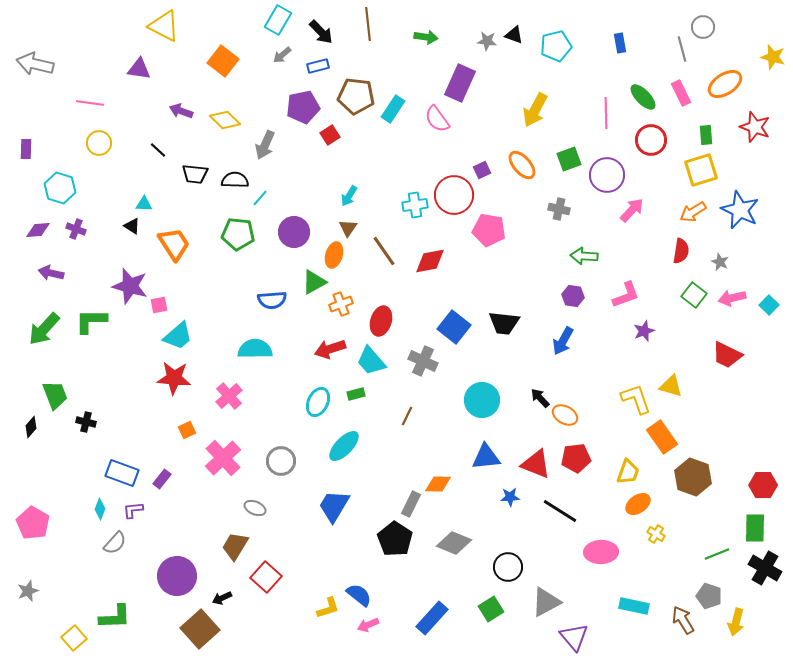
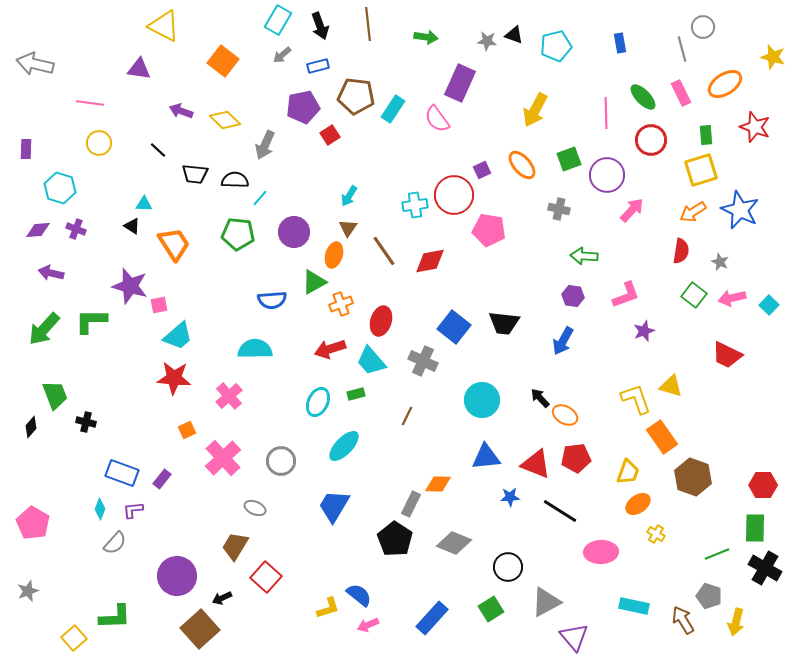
black arrow at (321, 32): moved 1 px left, 6 px up; rotated 24 degrees clockwise
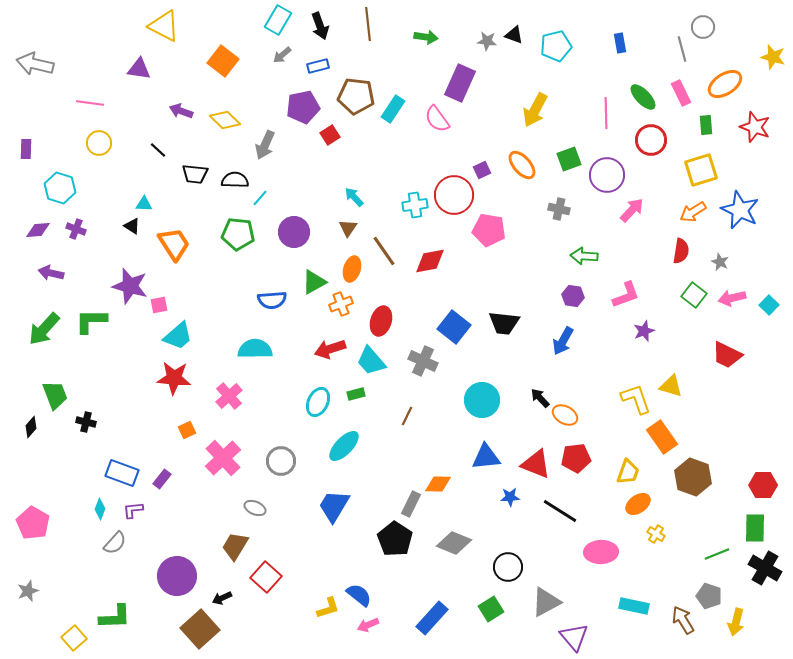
green rectangle at (706, 135): moved 10 px up
cyan arrow at (349, 196): moved 5 px right, 1 px down; rotated 105 degrees clockwise
orange ellipse at (334, 255): moved 18 px right, 14 px down
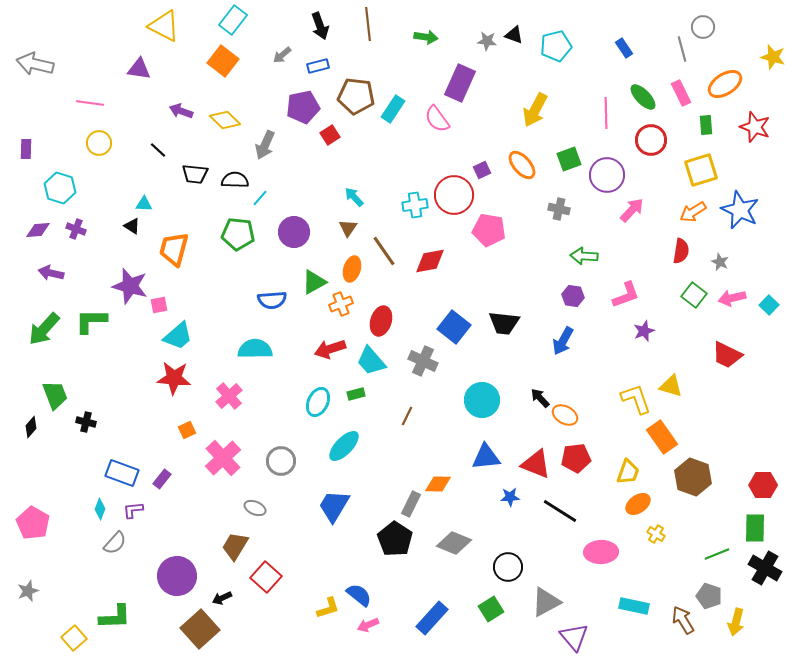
cyan rectangle at (278, 20): moved 45 px left; rotated 8 degrees clockwise
blue rectangle at (620, 43): moved 4 px right, 5 px down; rotated 24 degrees counterclockwise
orange trapezoid at (174, 244): moved 5 px down; rotated 132 degrees counterclockwise
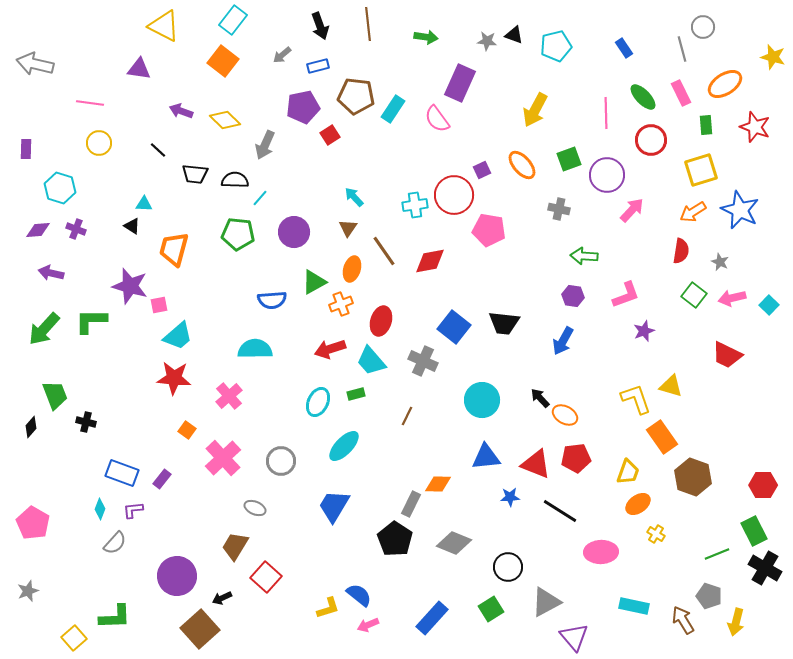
orange square at (187, 430): rotated 30 degrees counterclockwise
green rectangle at (755, 528): moved 1 px left, 3 px down; rotated 28 degrees counterclockwise
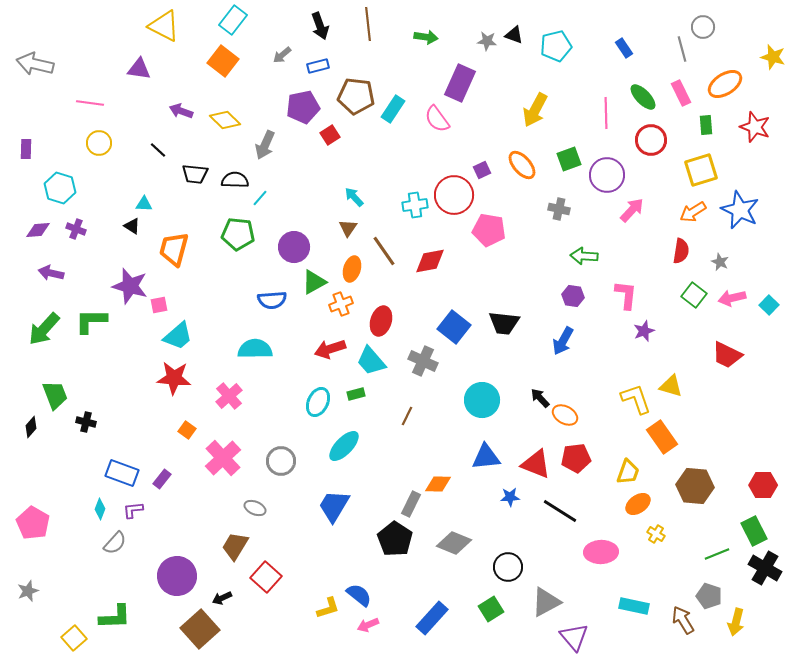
purple circle at (294, 232): moved 15 px down
pink L-shape at (626, 295): rotated 64 degrees counterclockwise
brown hexagon at (693, 477): moved 2 px right, 9 px down; rotated 15 degrees counterclockwise
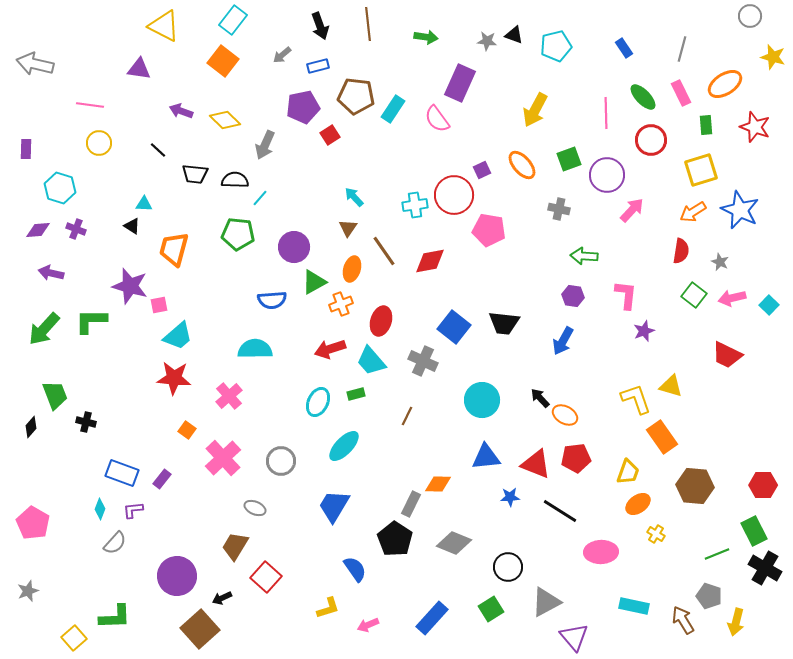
gray circle at (703, 27): moved 47 px right, 11 px up
gray line at (682, 49): rotated 30 degrees clockwise
pink line at (90, 103): moved 2 px down
blue semicircle at (359, 595): moved 4 px left, 26 px up; rotated 16 degrees clockwise
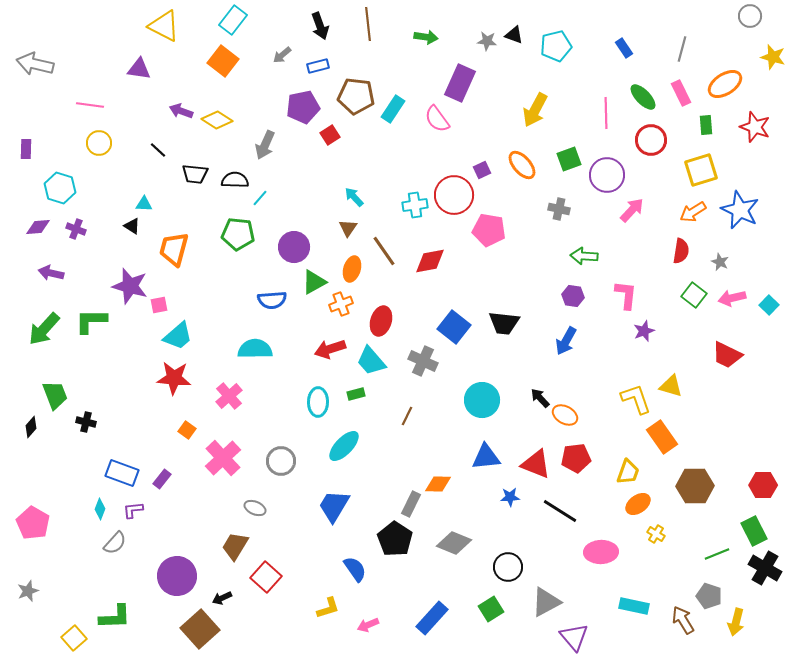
yellow diamond at (225, 120): moved 8 px left; rotated 12 degrees counterclockwise
purple diamond at (38, 230): moved 3 px up
blue arrow at (563, 341): moved 3 px right
cyan ellipse at (318, 402): rotated 24 degrees counterclockwise
brown hexagon at (695, 486): rotated 6 degrees counterclockwise
